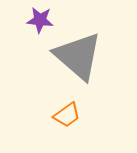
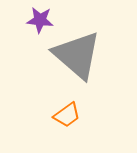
gray triangle: moved 1 px left, 1 px up
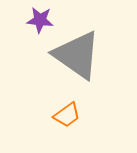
gray triangle: rotated 6 degrees counterclockwise
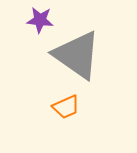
orange trapezoid: moved 1 px left, 8 px up; rotated 12 degrees clockwise
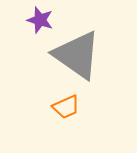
purple star: rotated 12 degrees clockwise
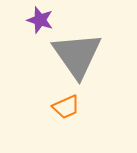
gray triangle: rotated 20 degrees clockwise
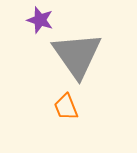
orange trapezoid: rotated 92 degrees clockwise
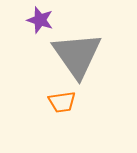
orange trapezoid: moved 4 px left, 5 px up; rotated 76 degrees counterclockwise
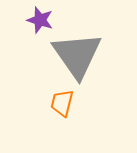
orange trapezoid: moved 1 px down; rotated 112 degrees clockwise
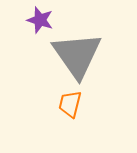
orange trapezoid: moved 8 px right, 1 px down
